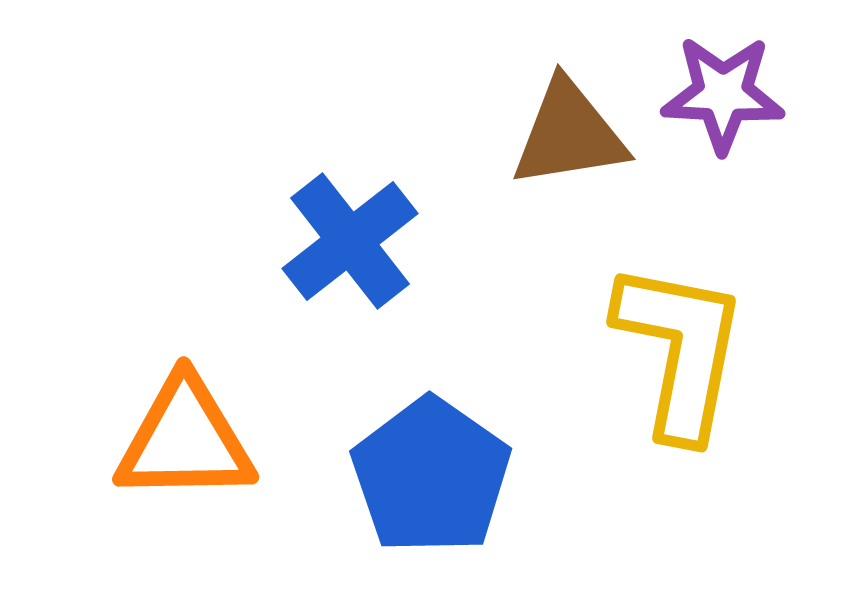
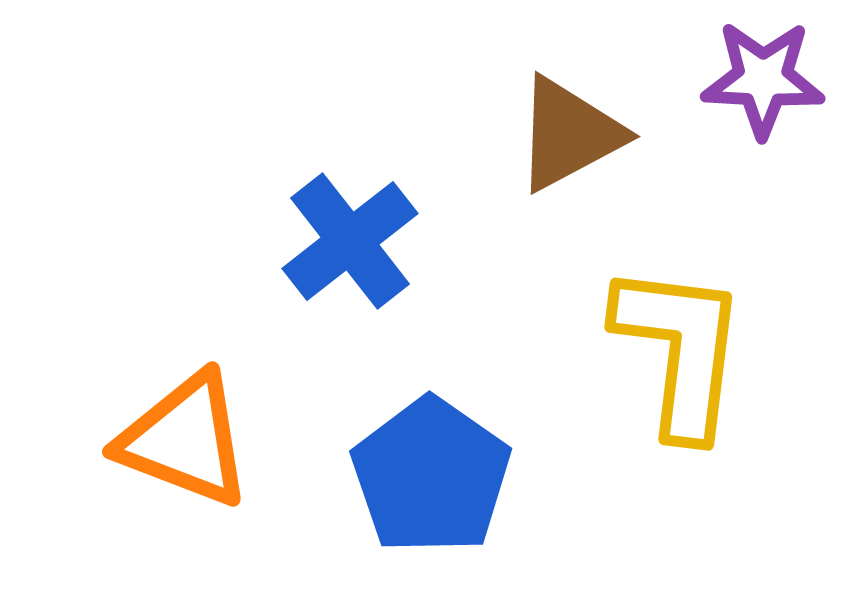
purple star: moved 40 px right, 15 px up
brown triangle: rotated 19 degrees counterclockwise
yellow L-shape: rotated 4 degrees counterclockwise
orange triangle: rotated 22 degrees clockwise
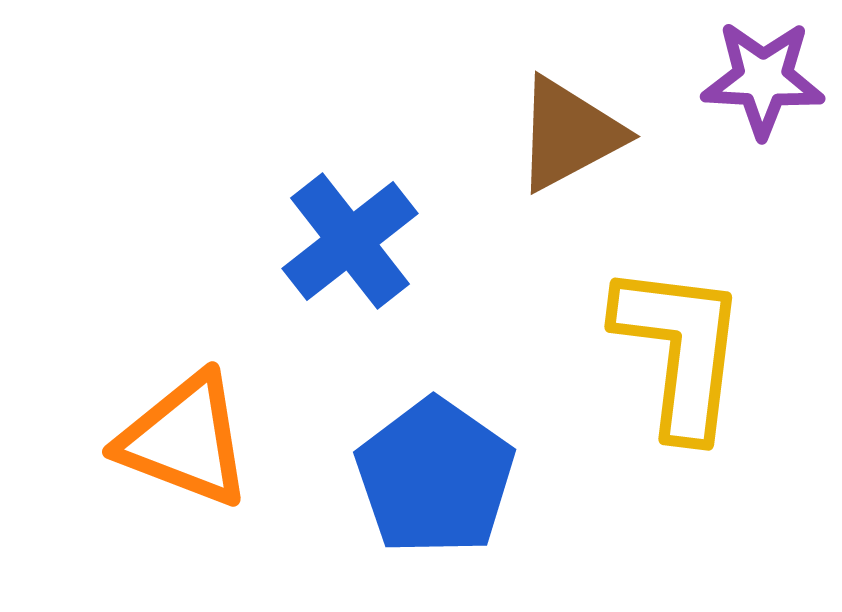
blue pentagon: moved 4 px right, 1 px down
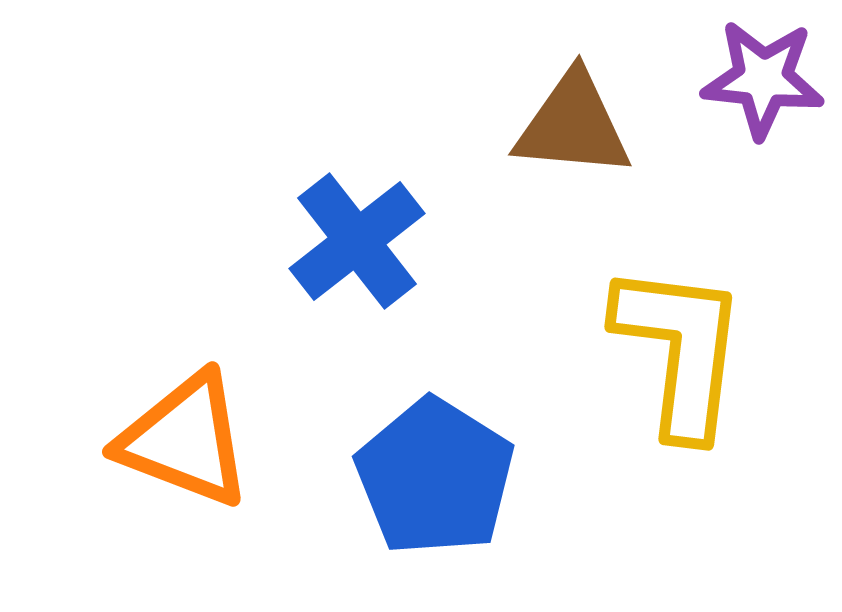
purple star: rotated 3 degrees clockwise
brown triangle: moved 4 px right, 9 px up; rotated 33 degrees clockwise
blue cross: moved 7 px right
blue pentagon: rotated 3 degrees counterclockwise
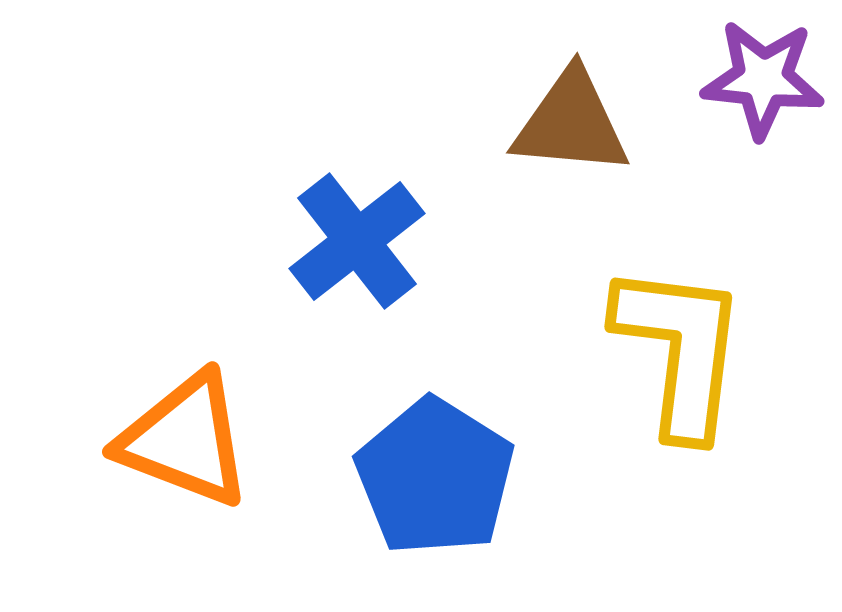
brown triangle: moved 2 px left, 2 px up
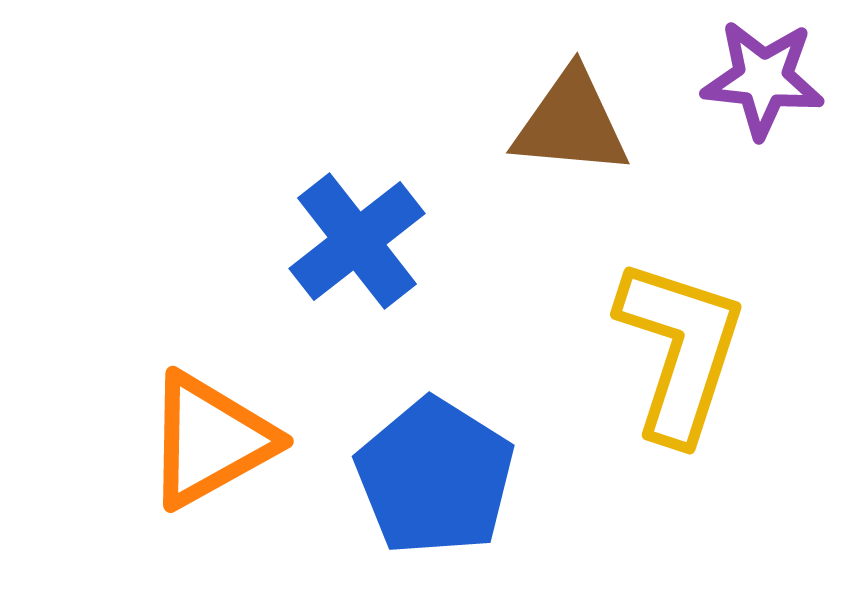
yellow L-shape: rotated 11 degrees clockwise
orange triangle: moved 25 px right; rotated 50 degrees counterclockwise
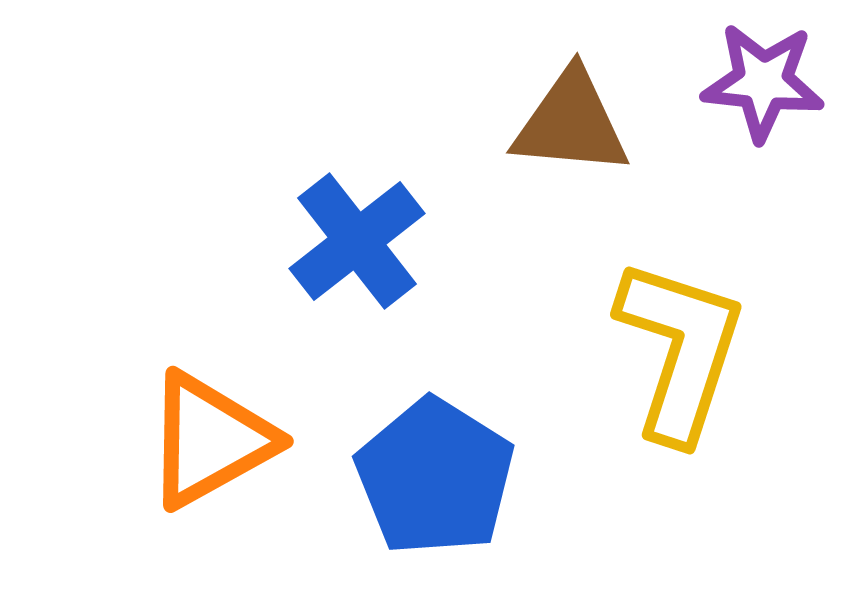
purple star: moved 3 px down
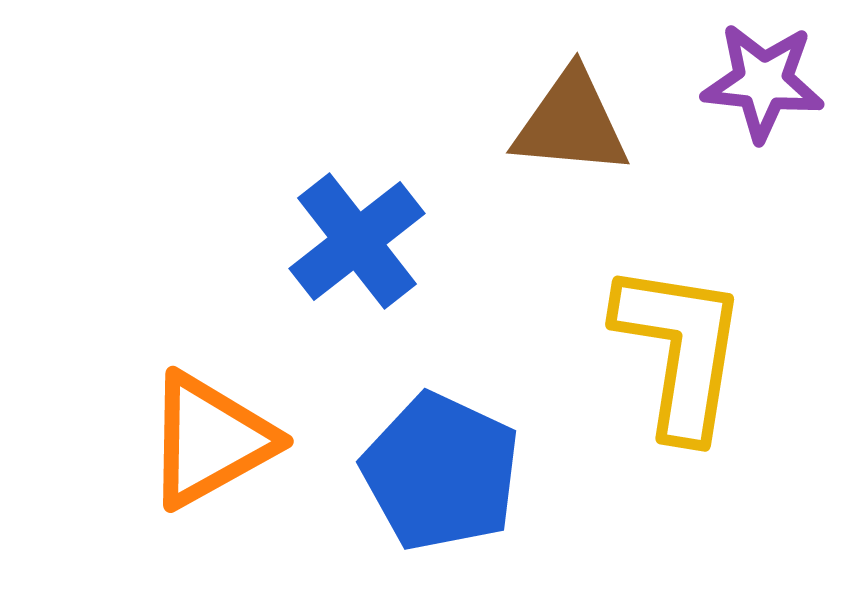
yellow L-shape: rotated 9 degrees counterclockwise
blue pentagon: moved 6 px right, 5 px up; rotated 7 degrees counterclockwise
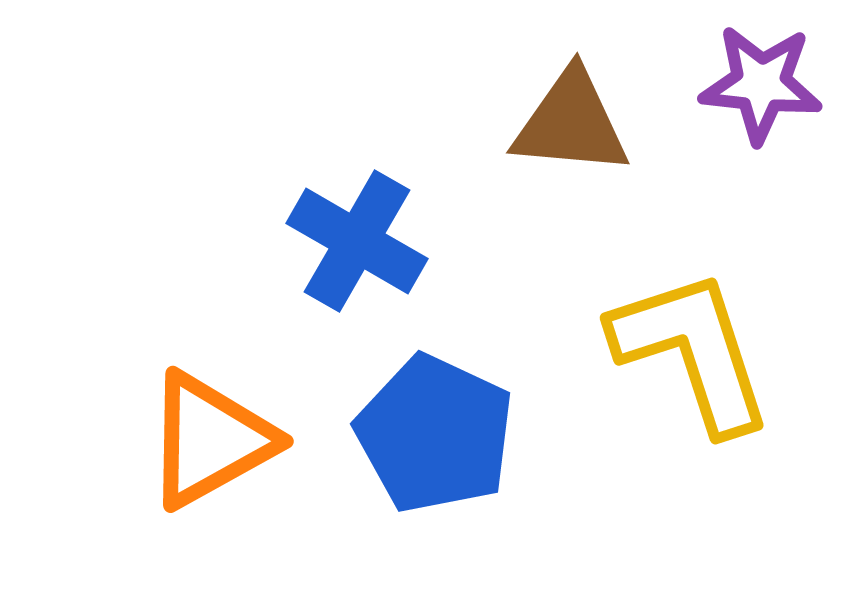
purple star: moved 2 px left, 2 px down
blue cross: rotated 22 degrees counterclockwise
yellow L-shape: moved 12 px right, 1 px down; rotated 27 degrees counterclockwise
blue pentagon: moved 6 px left, 38 px up
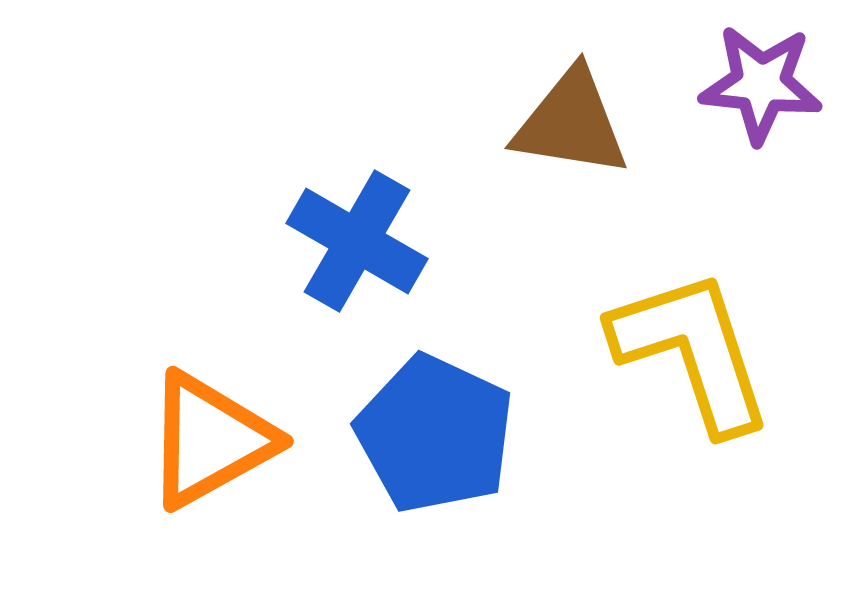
brown triangle: rotated 4 degrees clockwise
